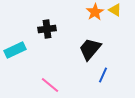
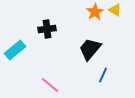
cyan rectangle: rotated 15 degrees counterclockwise
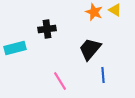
orange star: moved 1 px left; rotated 18 degrees counterclockwise
cyan rectangle: moved 2 px up; rotated 25 degrees clockwise
blue line: rotated 28 degrees counterclockwise
pink line: moved 10 px right, 4 px up; rotated 18 degrees clockwise
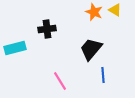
black trapezoid: moved 1 px right
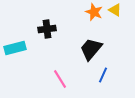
blue line: rotated 28 degrees clockwise
pink line: moved 2 px up
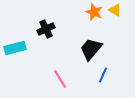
black cross: moved 1 px left; rotated 18 degrees counterclockwise
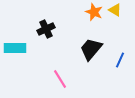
cyan rectangle: rotated 15 degrees clockwise
blue line: moved 17 px right, 15 px up
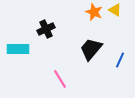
cyan rectangle: moved 3 px right, 1 px down
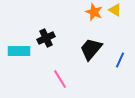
black cross: moved 9 px down
cyan rectangle: moved 1 px right, 2 px down
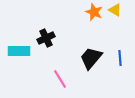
black trapezoid: moved 9 px down
blue line: moved 2 px up; rotated 28 degrees counterclockwise
